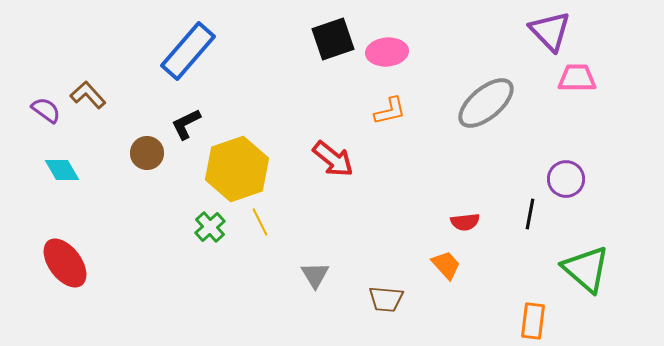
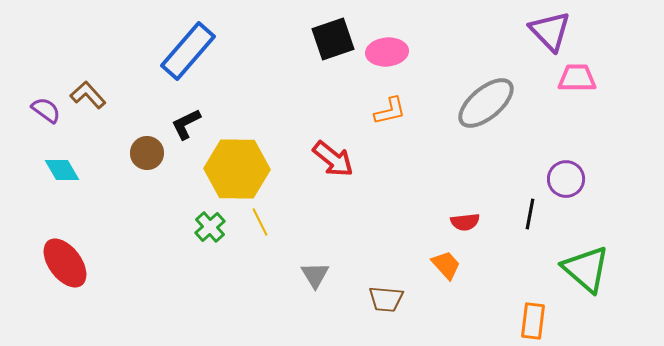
yellow hexagon: rotated 20 degrees clockwise
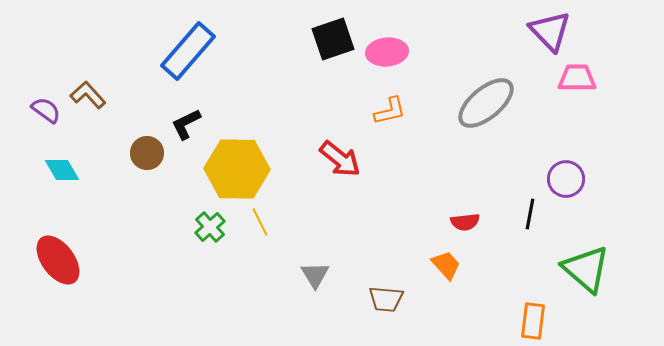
red arrow: moved 7 px right
red ellipse: moved 7 px left, 3 px up
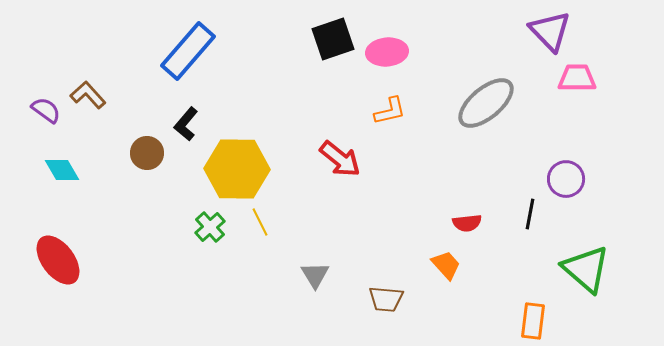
black L-shape: rotated 24 degrees counterclockwise
red semicircle: moved 2 px right, 1 px down
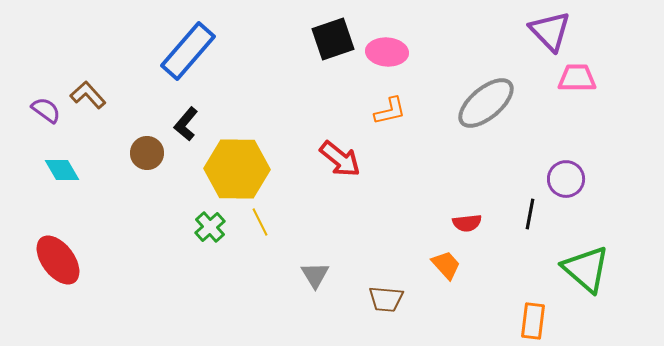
pink ellipse: rotated 9 degrees clockwise
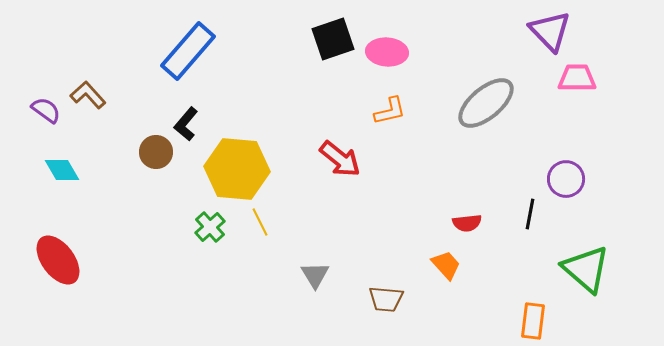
brown circle: moved 9 px right, 1 px up
yellow hexagon: rotated 4 degrees clockwise
